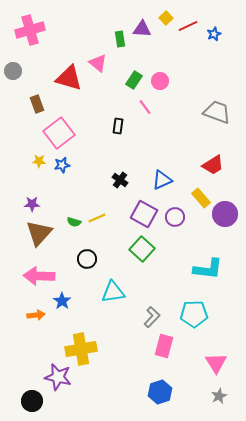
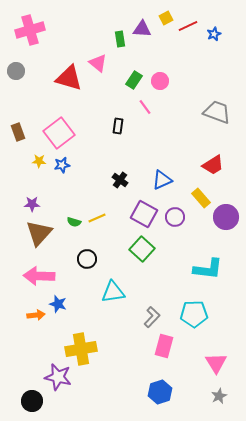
yellow square at (166, 18): rotated 16 degrees clockwise
gray circle at (13, 71): moved 3 px right
brown rectangle at (37, 104): moved 19 px left, 28 px down
purple circle at (225, 214): moved 1 px right, 3 px down
blue star at (62, 301): moved 4 px left, 3 px down; rotated 18 degrees counterclockwise
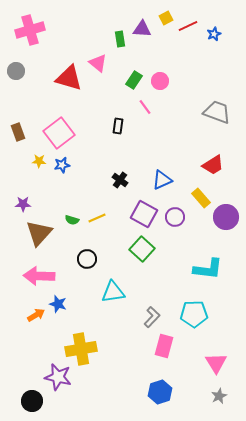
purple star at (32, 204): moved 9 px left
green semicircle at (74, 222): moved 2 px left, 2 px up
orange arrow at (36, 315): rotated 24 degrees counterclockwise
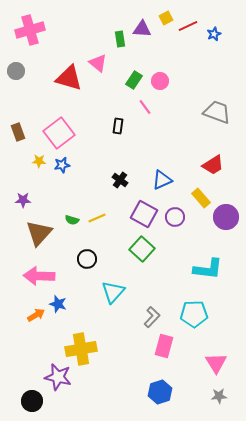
purple star at (23, 204): moved 4 px up
cyan triangle at (113, 292): rotated 40 degrees counterclockwise
gray star at (219, 396): rotated 21 degrees clockwise
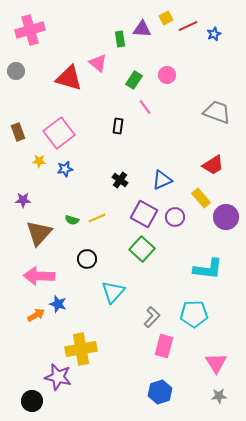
pink circle at (160, 81): moved 7 px right, 6 px up
blue star at (62, 165): moved 3 px right, 4 px down
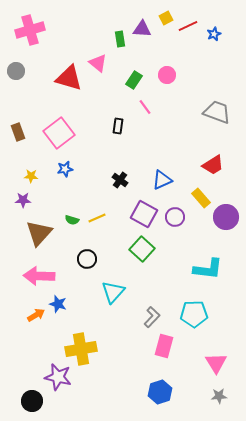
yellow star at (39, 161): moved 8 px left, 15 px down
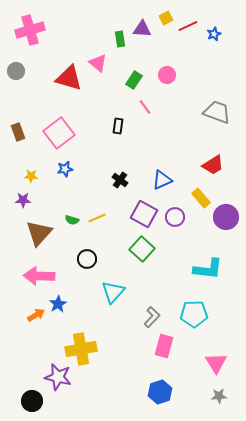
blue star at (58, 304): rotated 24 degrees clockwise
